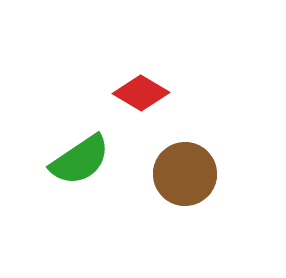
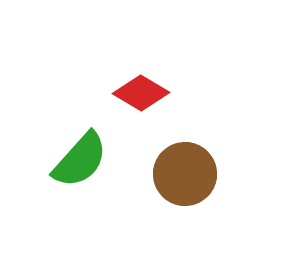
green semicircle: rotated 14 degrees counterclockwise
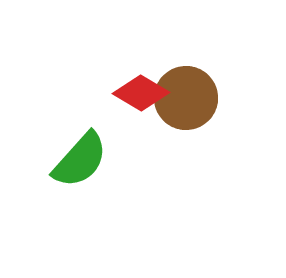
brown circle: moved 1 px right, 76 px up
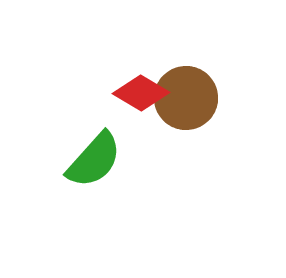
green semicircle: moved 14 px right
